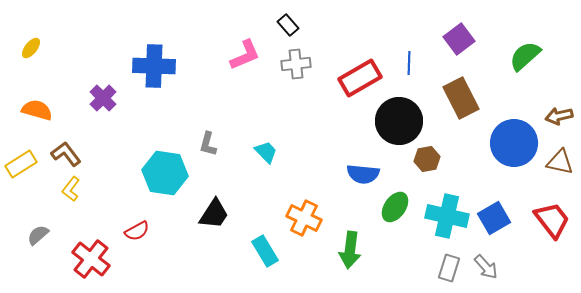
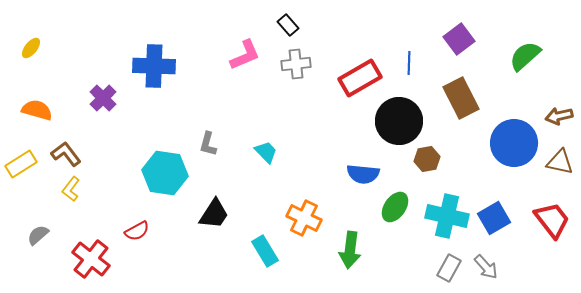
gray rectangle: rotated 12 degrees clockwise
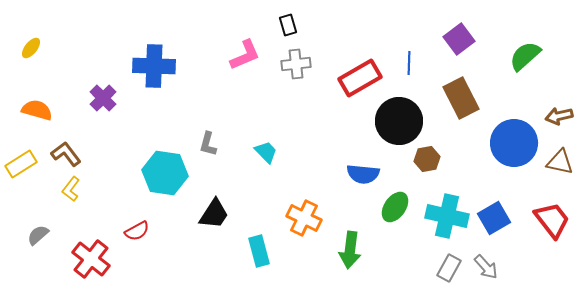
black rectangle: rotated 25 degrees clockwise
cyan rectangle: moved 6 px left; rotated 16 degrees clockwise
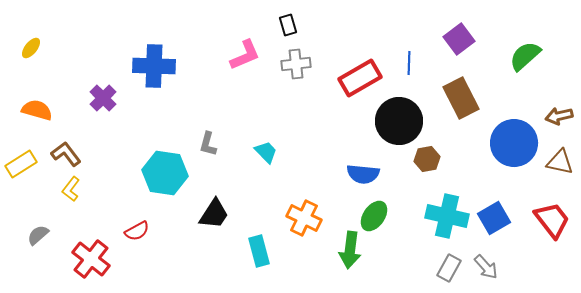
green ellipse: moved 21 px left, 9 px down
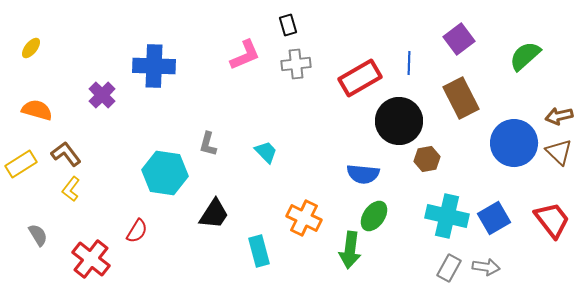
purple cross: moved 1 px left, 3 px up
brown triangle: moved 1 px left, 10 px up; rotated 32 degrees clockwise
red semicircle: rotated 30 degrees counterclockwise
gray semicircle: rotated 100 degrees clockwise
gray arrow: rotated 40 degrees counterclockwise
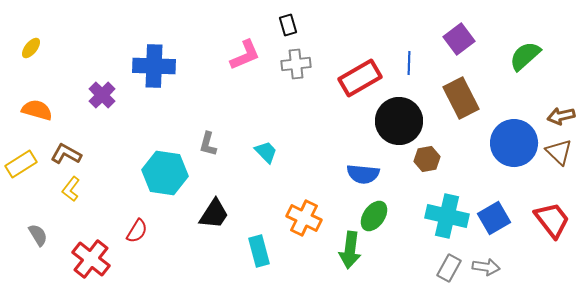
brown arrow: moved 2 px right
brown L-shape: rotated 24 degrees counterclockwise
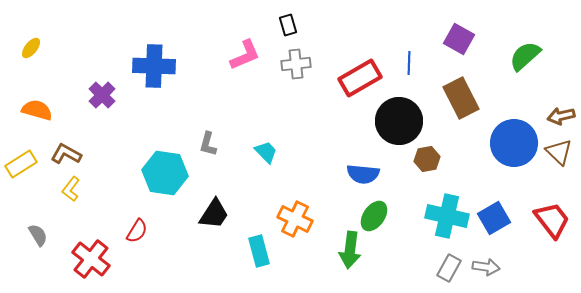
purple square: rotated 24 degrees counterclockwise
orange cross: moved 9 px left, 1 px down
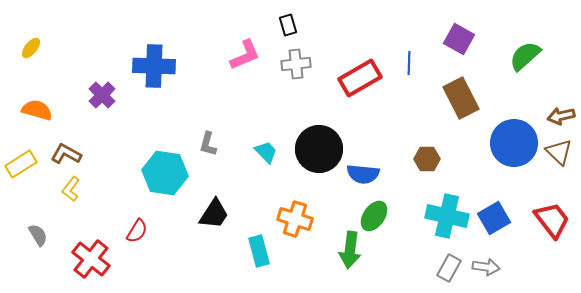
black circle: moved 80 px left, 28 px down
brown hexagon: rotated 10 degrees clockwise
orange cross: rotated 8 degrees counterclockwise
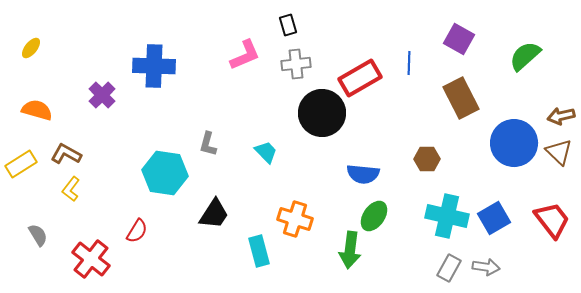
black circle: moved 3 px right, 36 px up
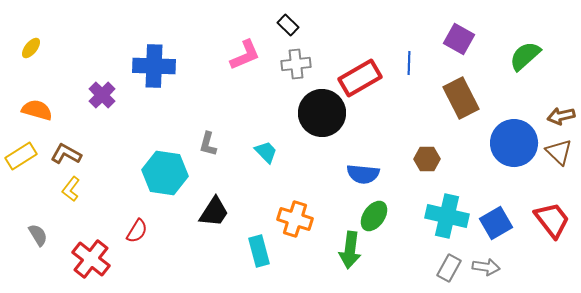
black rectangle: rotated 30 degrees counterclockwise
yellow rectangle: moved 8 px up
black trapezoid: moved 2 px up
blue square: moved 2 px right, 5 px down
